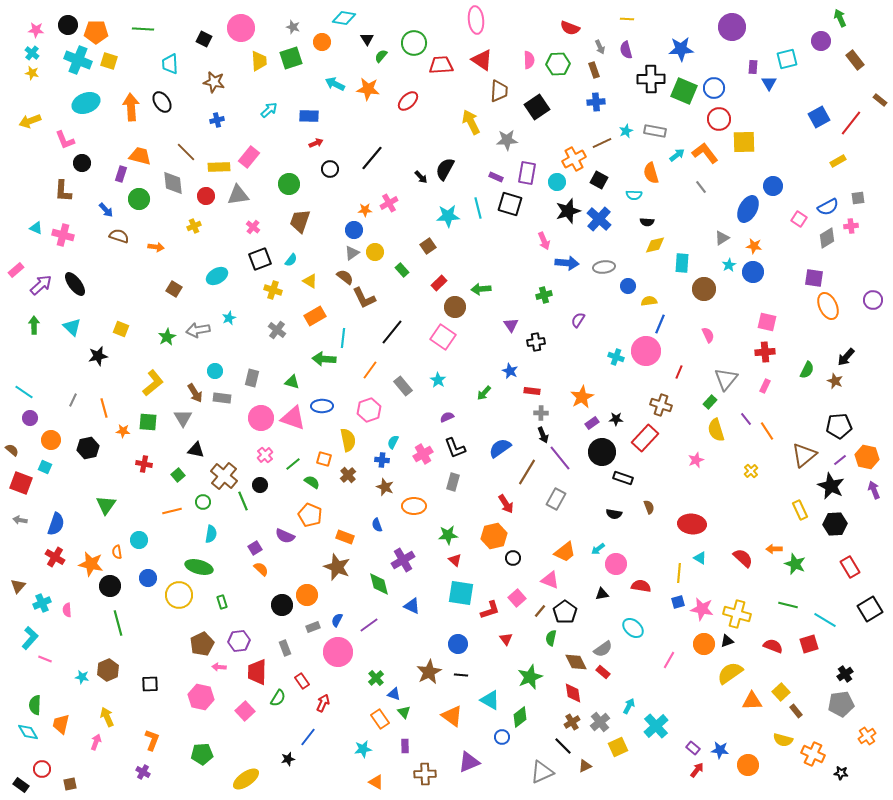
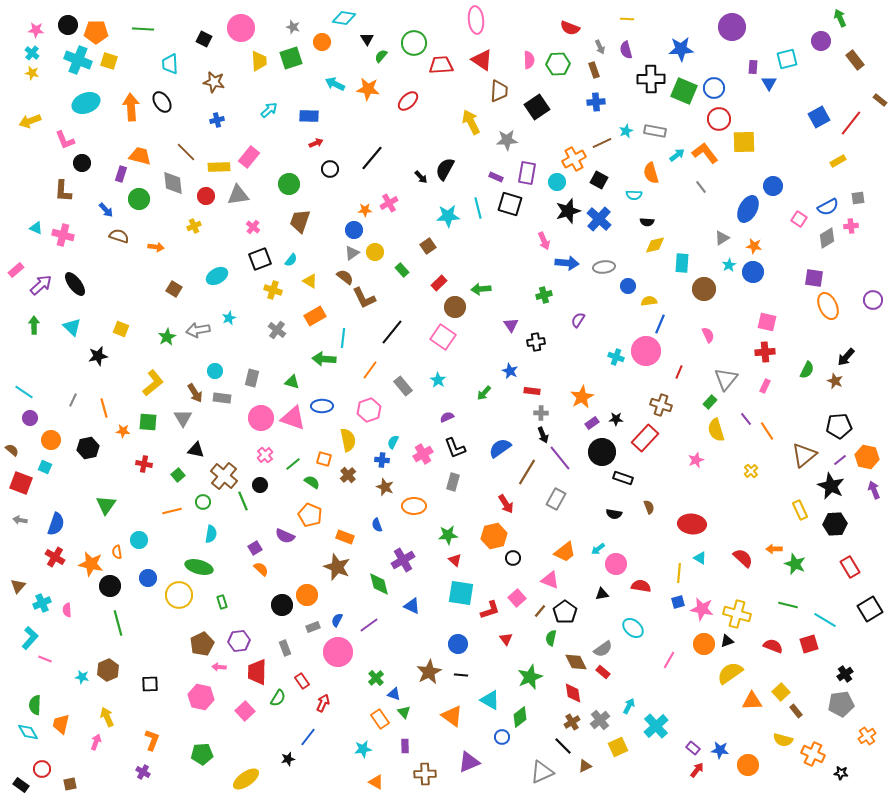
gray cross at (600, 722): moved 2 px up
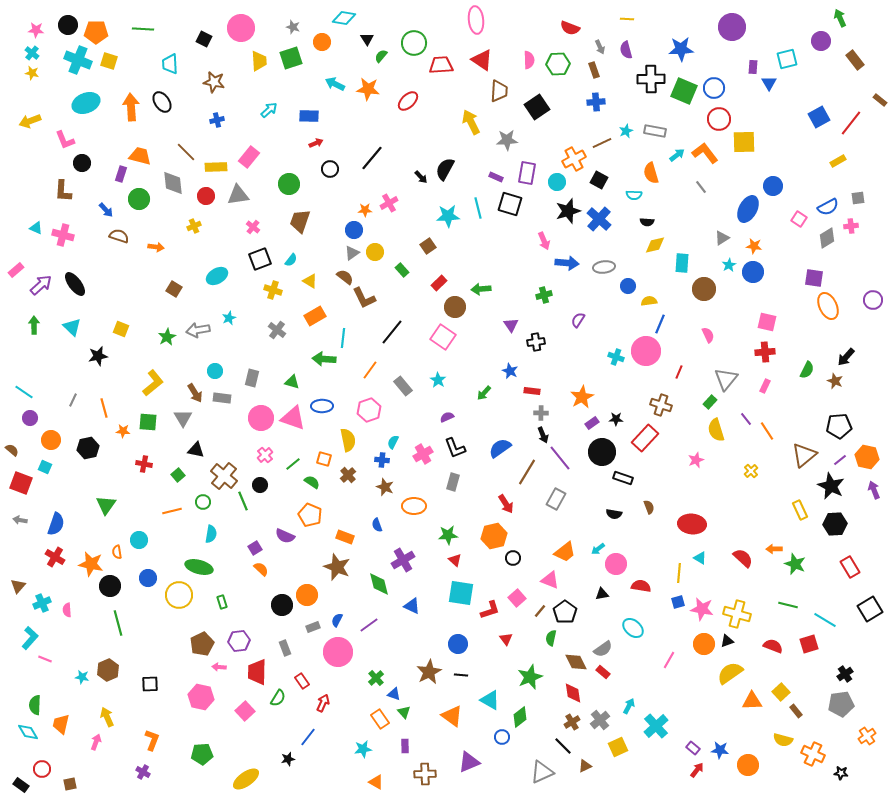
yellow rectangle at (219, 167): moved 3 px left
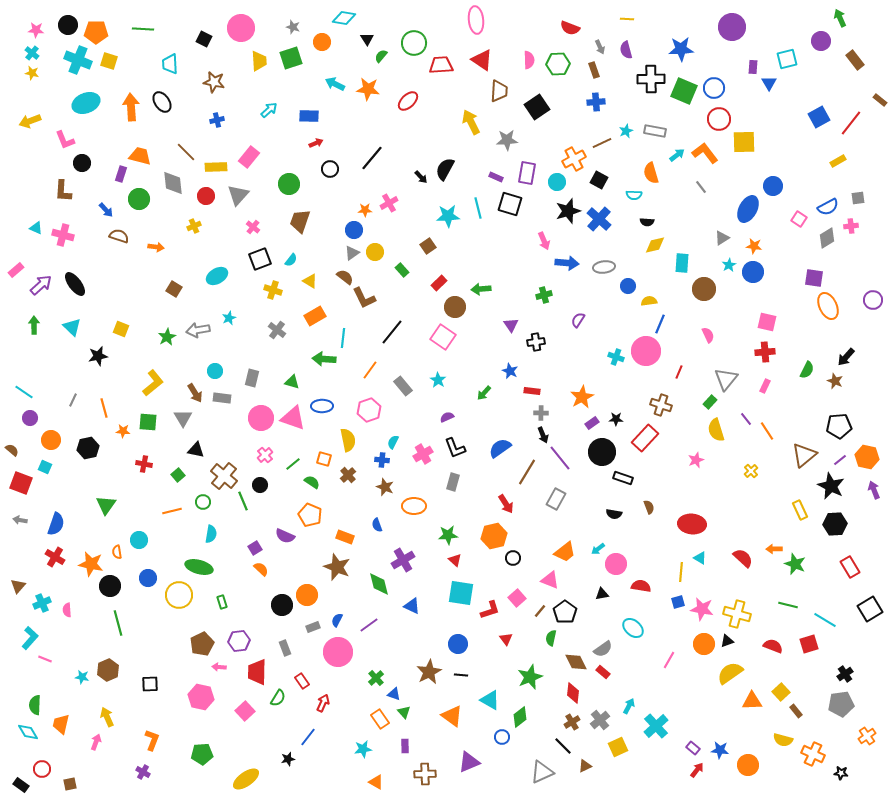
gray triangle at (238, 195): rotated 40 degrees counterclockwise
yellow line at (679, 573): moved 2 px right, 1 px up
red diamond at (573, 693): rotated 15 degrees clockwise
